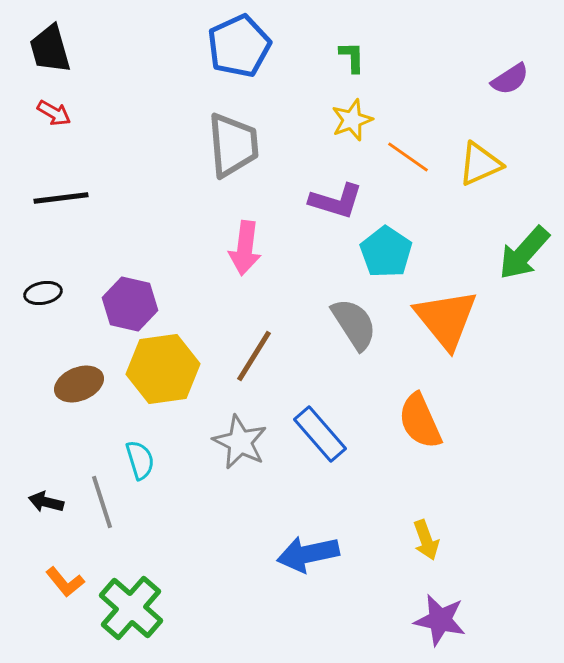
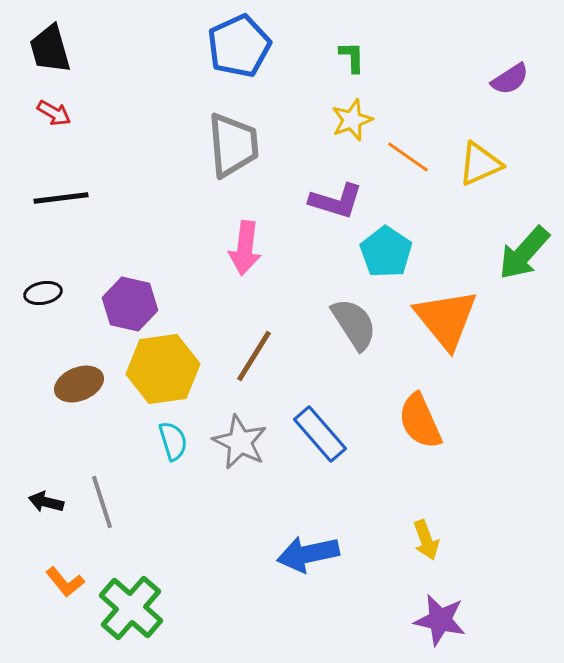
cyan semicircle: moved 33 px right, 19 px up
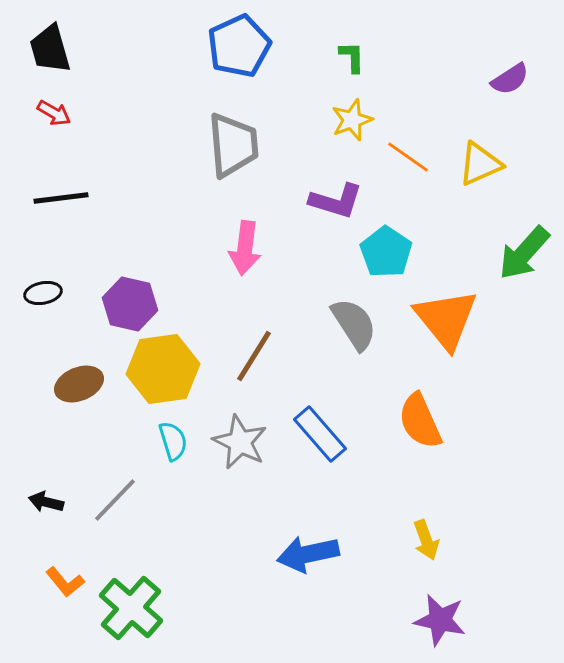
gray line: moved 13 px right, 2 px up; rotated 62 degrees clockwise
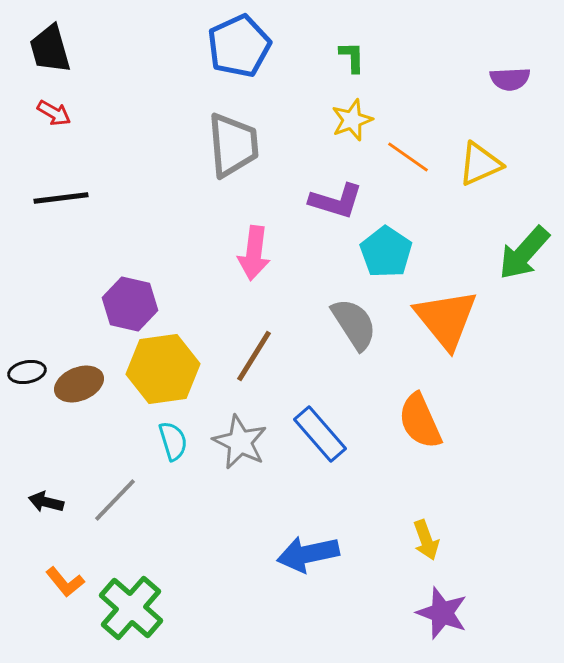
purple semicircle: rotated 30 degrees clockwise
pink arrow: moved 9 px right, 5 px down
black ellipse: moved 16 px left, 79 px down
purple star: moved 2 px right, 7 px up; rotated 8 degrees clockwise
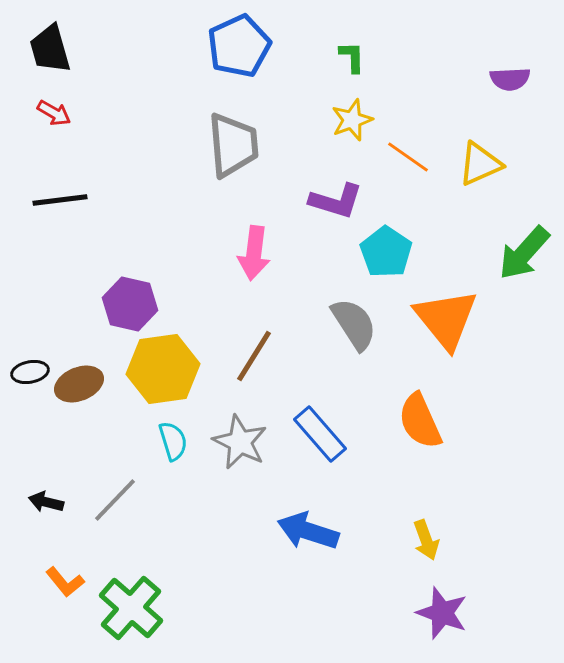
black line: moved 1 px left, 2 px down
black ellipse: moved 3 px right
blue arrow: moved 23 px up; rotated 30 degrees clockwise
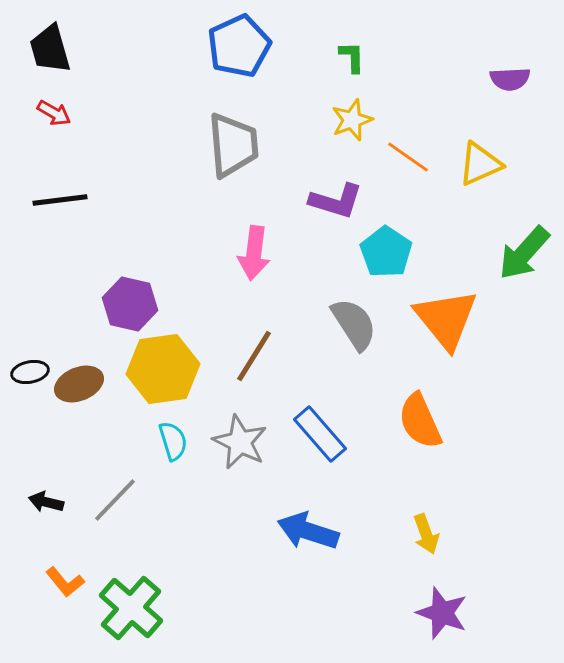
yellow arrow: moved 6 px up
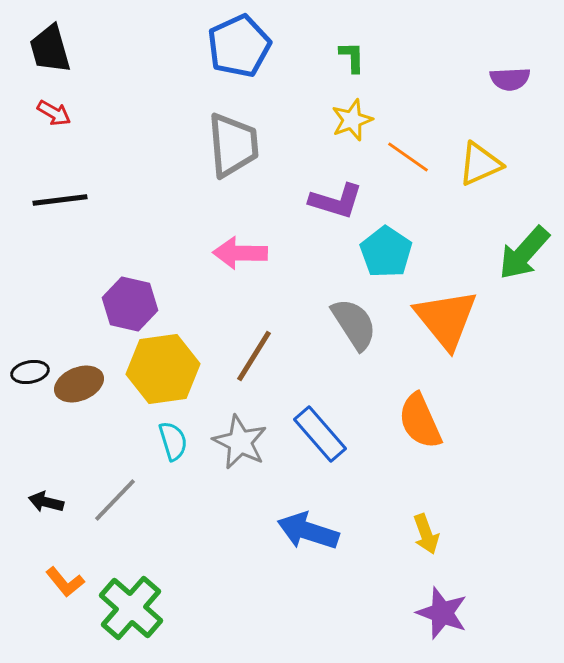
pink arrow: moved 14 px left; rotated 84 degrees clockwise
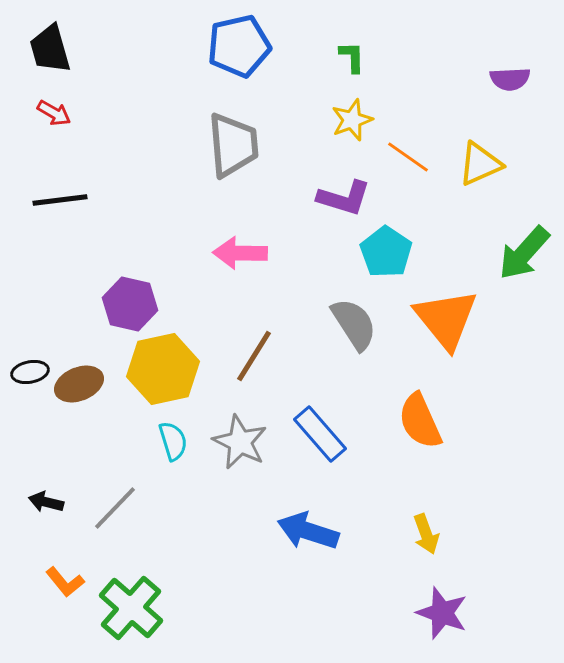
blue pentagon: rotated 12 degrees clockwise
purple L-shape: moved 8 px right, 3 px up
yellow hexagon: rotated 4 degrees counterclockwise
gray line: moved 8 px down
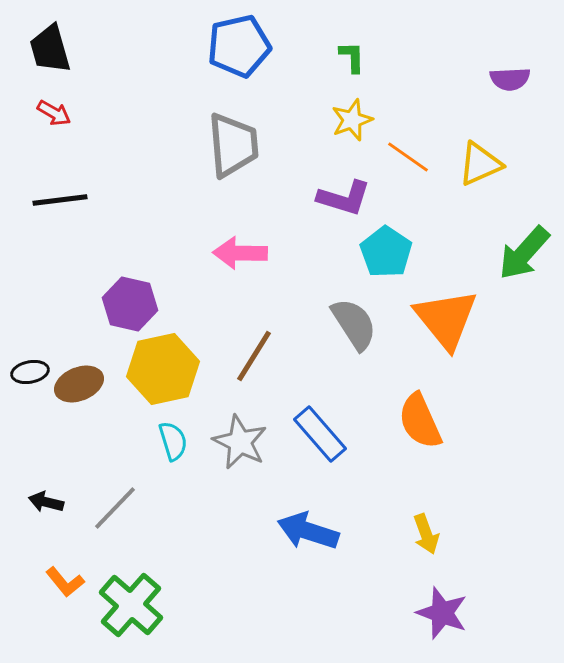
green cross: moved 3 px up
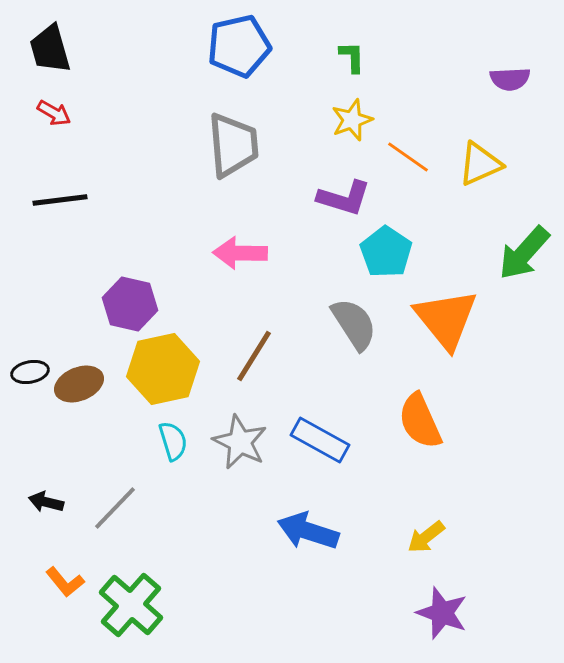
blue rectangle: moved 6 px down; rotated 20 degrees counterclockwise
yellow arrow: moved 3 px down; rotated 72 degrees clockwise
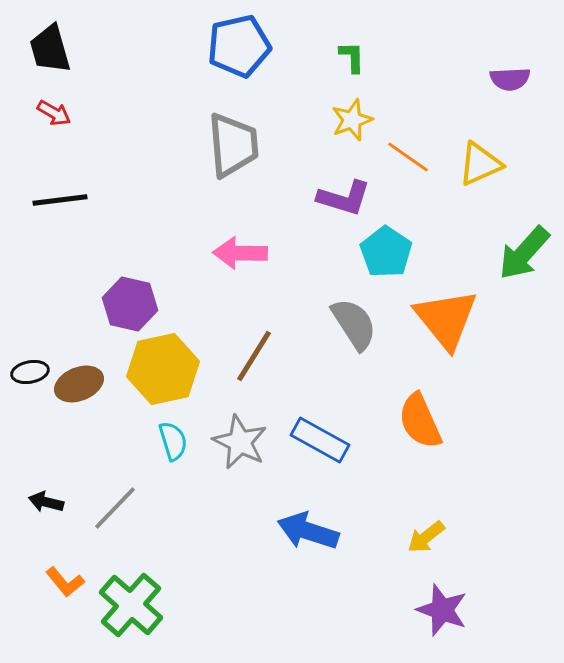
purple star: moved 3 px up
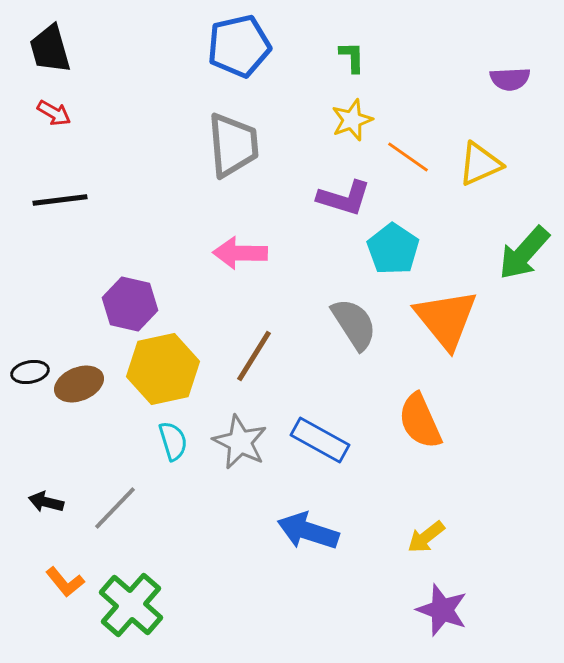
cyan pentagon: moved 7 px right, 3 px up
